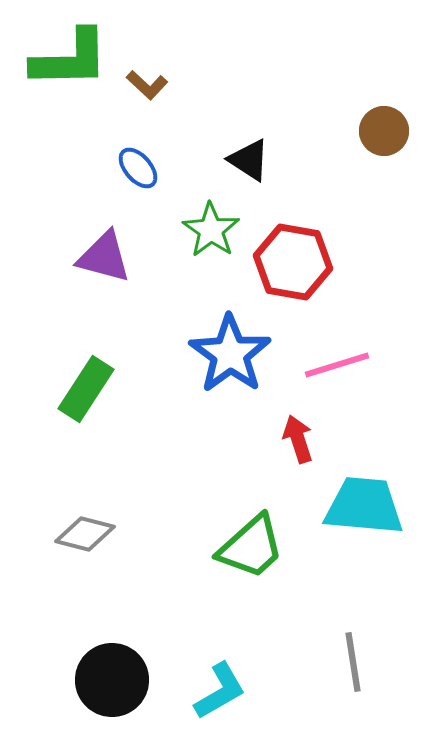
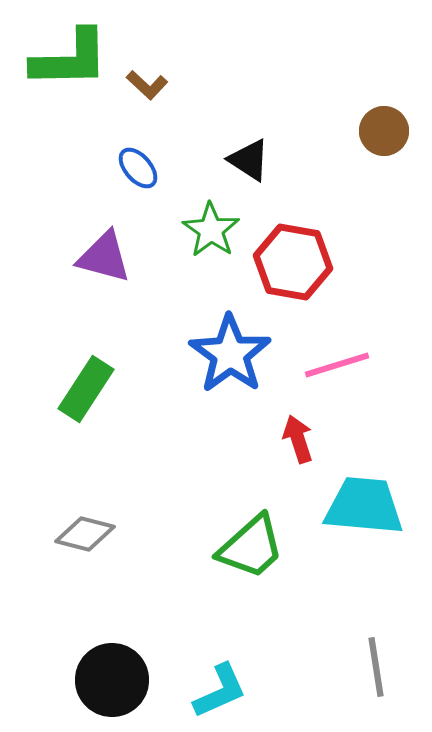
gray line: moved 23 px right, 5 px down
cyan L-shape: rotated 6 degrees clockwise
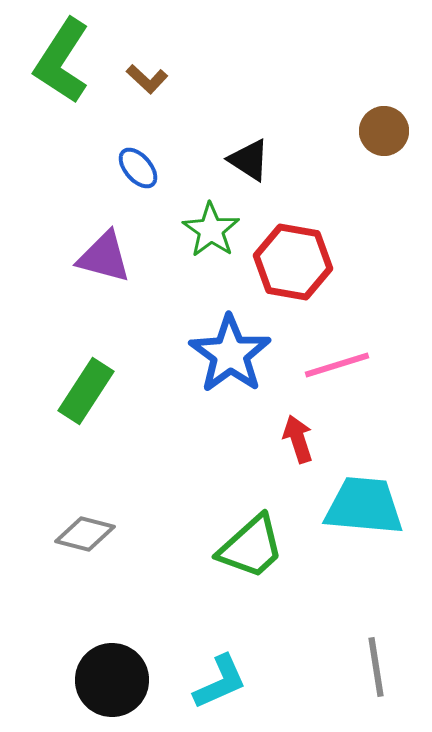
green L-shape: moved 8 px left, 2 px down; rotated 124 degrees clockwise
brown L-shape: moved 6 px up
green rectangle: moved 2 px down
cyan L-shape: moved 9 px up
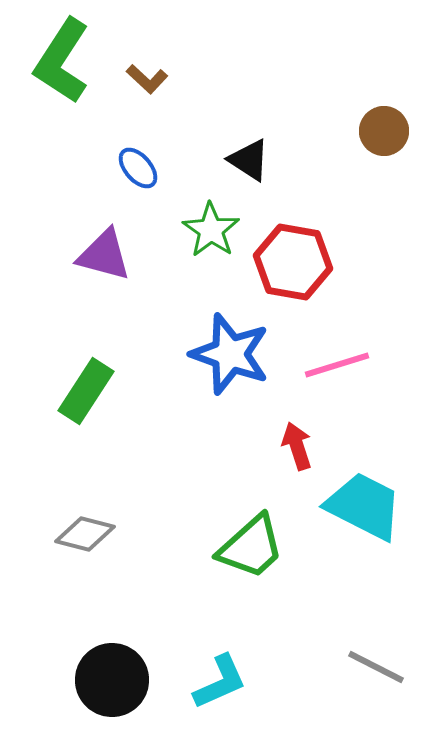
purple triangle: moved 2 px up
blue star: rotated 16 degrees counterclockwise
red arrow: moved 1 px left, 7 px down
cyan trapezoid: rotated 22 degrees clockwise
gray line: rotated 54 degrees counterclockwise
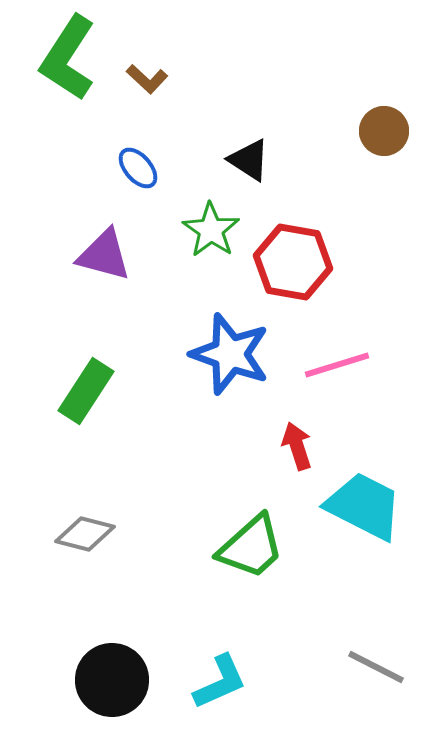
green L-shape: moved 6 px right, 3 px up
